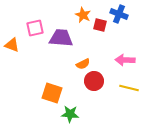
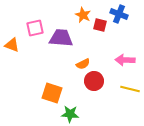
yellow line: moved 1 px right, 1 px down
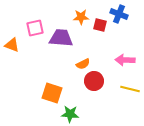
orange star: moved 2 px left, 2 px down; rotated 28 degrees counterclockwise
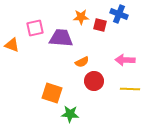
orange semicircle: moved 1 px left, 2 px up
yellow line: rotated 12 degrees counterclockwise
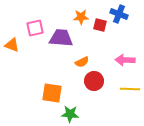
orange square: rotated 10 degrees counterclockwise
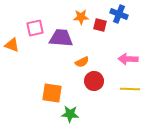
pink arrow: moved 3 px right, 1 px up
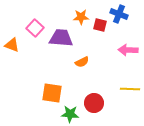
pink square: rotated 36 degrees counterclockwise
pink arrow: moved 9 px up
red circle: moved 22 px down
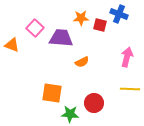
orange star: moved 1 px down
pink arrow: moved 1 px left, 7 px down; rotated 102 degrees clockwise
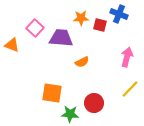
yellow line: rotated 48 degrees counterclockwise
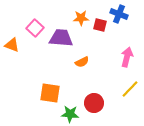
orange square: moved 2 px left
